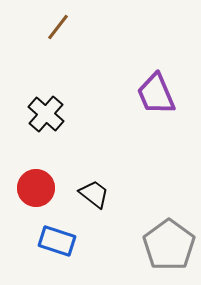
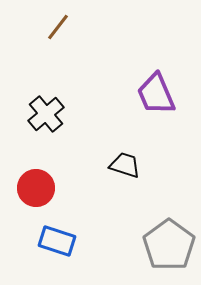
black cross: rotated 9 degrees clockwise
black trapezoid: moved 31 px right, 29 px up; rotated 20 degrees counterclockwise
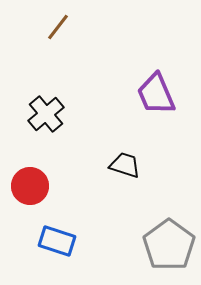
red circle: moved 6 px left, 2 px up
